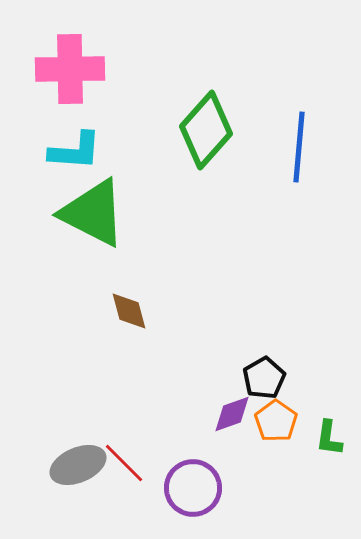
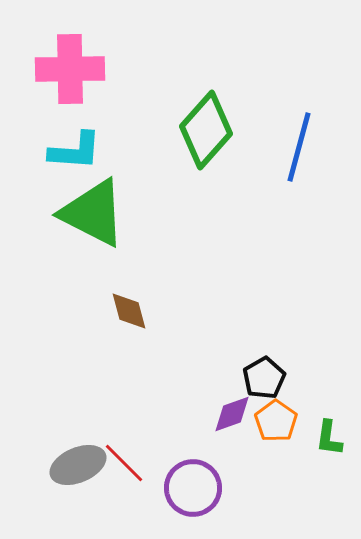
blue line: rotated 10 degrees clockwise
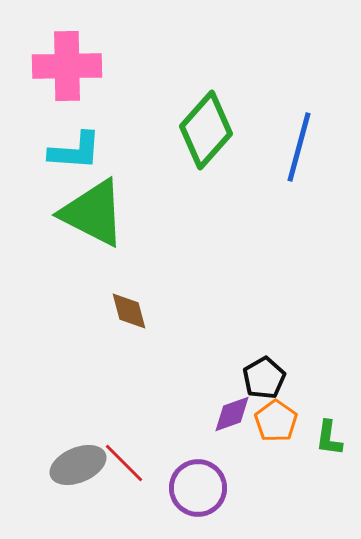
pink cross: moved 3 px left, 3 px up
purple circle: moved 5 px right
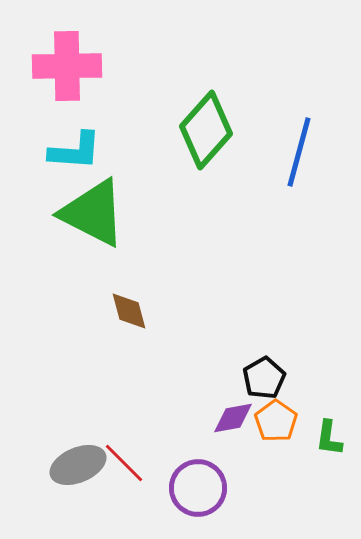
blue line: moved 5 px down
purple diamond: moved 1 px right, 4 px down; rotated 9 degrees clockwise
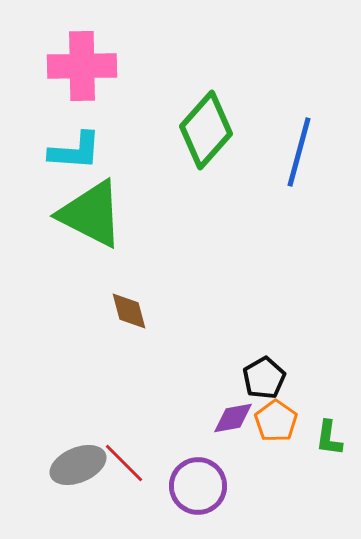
pink cross: moved 15 px right
green triangle: moved 2 px left, 1 px down
purple circle: moved 2 px up
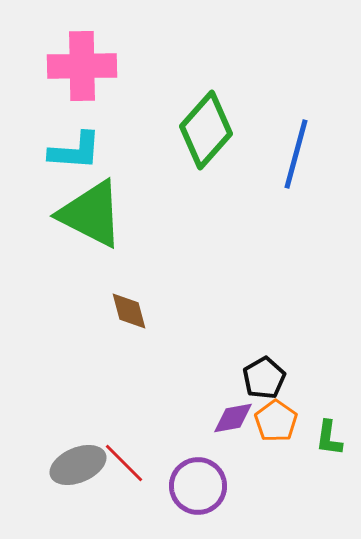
blue line: moved 3 px left, 2 px down
